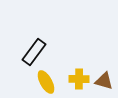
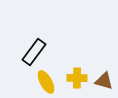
yellow cross: moved 2 px left, 1 px up
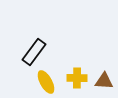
brown triangle: rotated 12 degrees counterclockwise
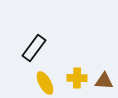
black rectangle: moved 4 px up
yellow ellipse: moved 1 px left, 1 px down
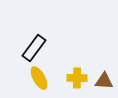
yellow ellipse: moved 6 px left, 5 px up
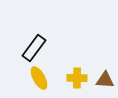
brown triangle: moved 1 px right, 1 px up
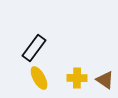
brown triangle: rotated 30 degrees clockwise
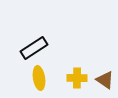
black rectangle: rotated 20 degrees clockwise
yellow ellipse: rotated 20 degrees clockwise
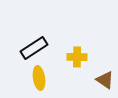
yellow cross: moved 21 px up
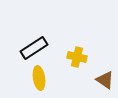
yellow cross: rotated 12 degrees clockwise
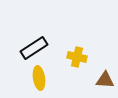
brown triangle: rotated 30 degrees counterclockwise
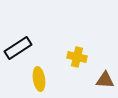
black rectangle: moved 16 px left
yellow ellipse: moved 1 px down
